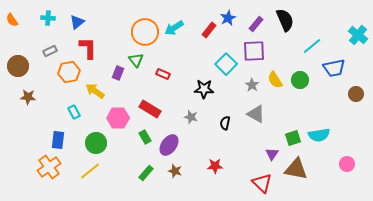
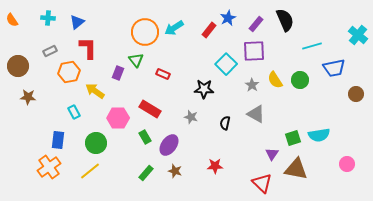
cyan line at (312, 46): rotated 24 degrees clockwise
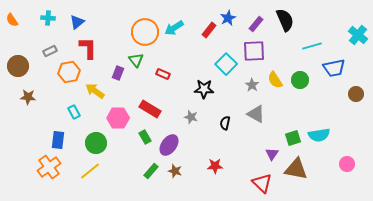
green rectangle at (146, 173): moved 5 px right, 2 px up
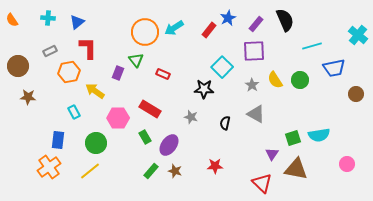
cyan square at (226, 64): moved 4 px left, 3 px down
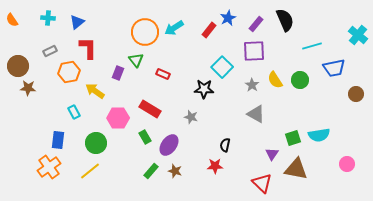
brown star at (28, 97): moved 9 px up
black semicircle at (225, 123): moved 22 px down
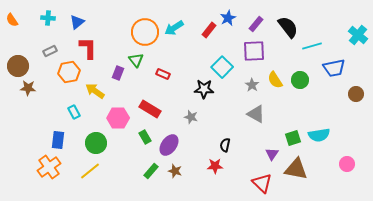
black semicircle at (285, 20): moved 3 px right, 7 px down; rotated 15 degrees counterclockwise
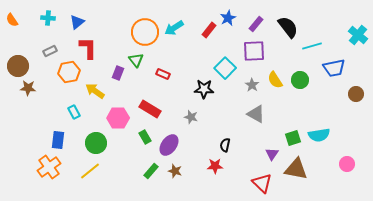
cyan square at (222, 67): moved 3 px right, 1 px down
